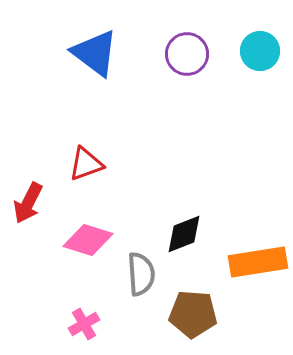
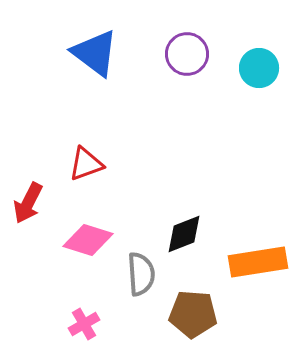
cyan circle: moved 1 px left, 17 px down
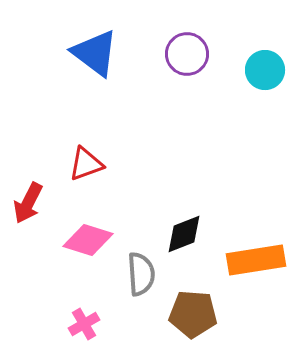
cyan circle: moved 6 px right, 2 px down
orange rectangle: moved 2 px left, 2 px up
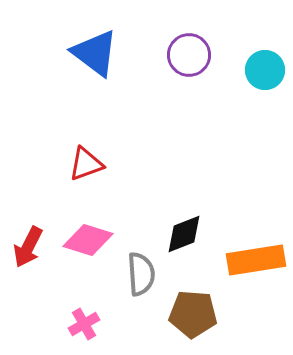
purple circle: moved 2 px right, 1 px down
red arrow: moved 44 px down
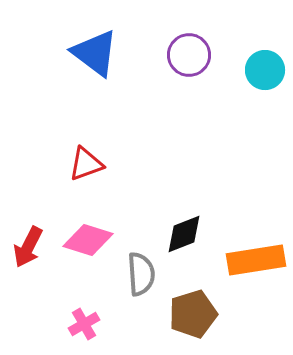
brown pentagon: rotated 21 degrees counterclockwise
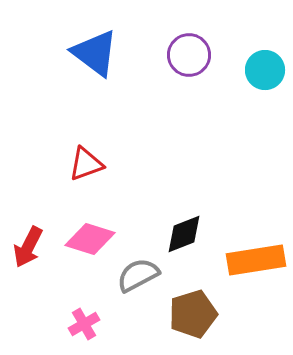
pink diamond: moved 2 px right, 1 px up
gray semicircle: moved 3 px left, 1 px down; rotated 114 degrees counterclockwise
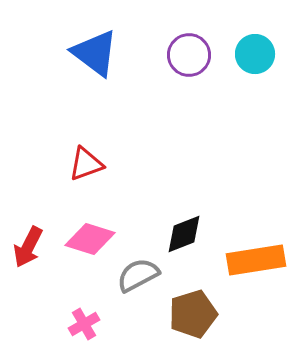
cyan circle: moved 10 px left, 16 px up
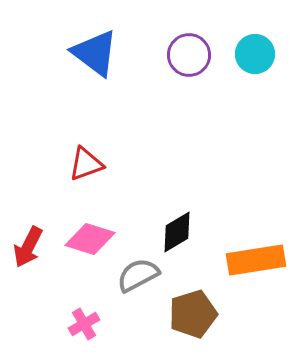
black diamond: moved 7 px left, 2 px up; rotated 9 degrees counterclockwise
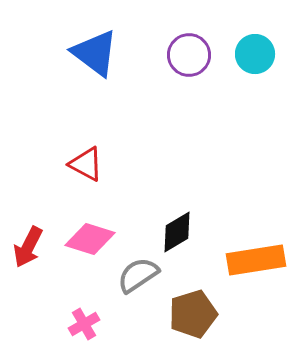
red triangle: rotated 48 degrees clockwise
gray semicircle: rotated 6 degrees counterclockwise
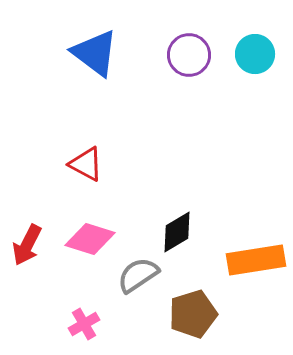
red arrow: moved 1 px left, 2 px up
